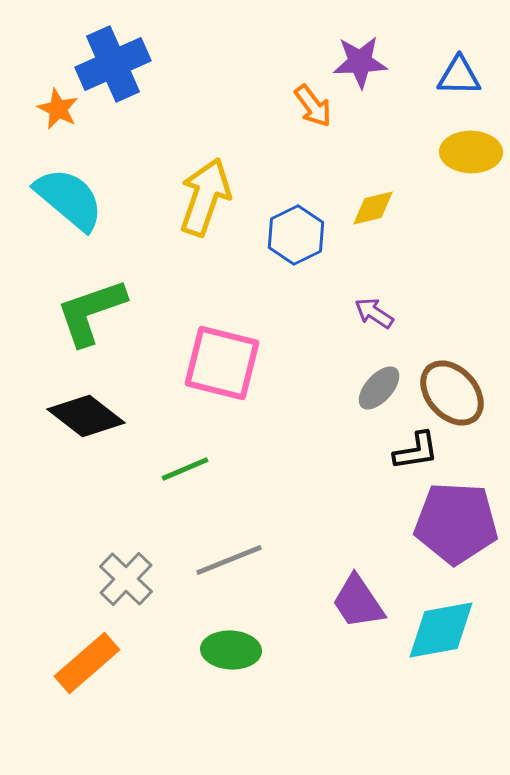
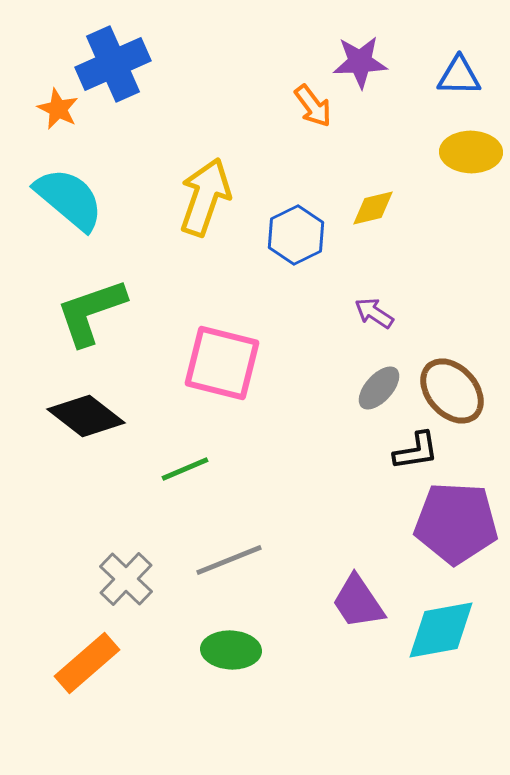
brown ellipse: moved 2 px up
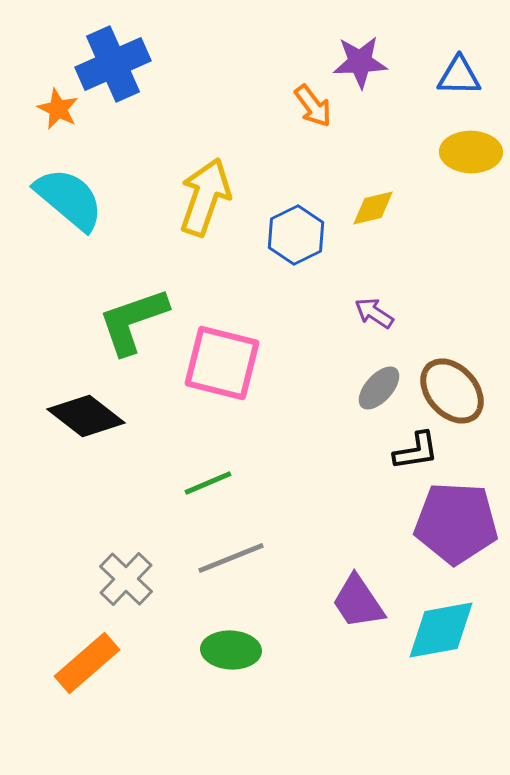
green L-shape: moved 42 px right, 9 px down
green line: moved 23 px right, 14 px down
gray line: moved 2 px right, 2 px up
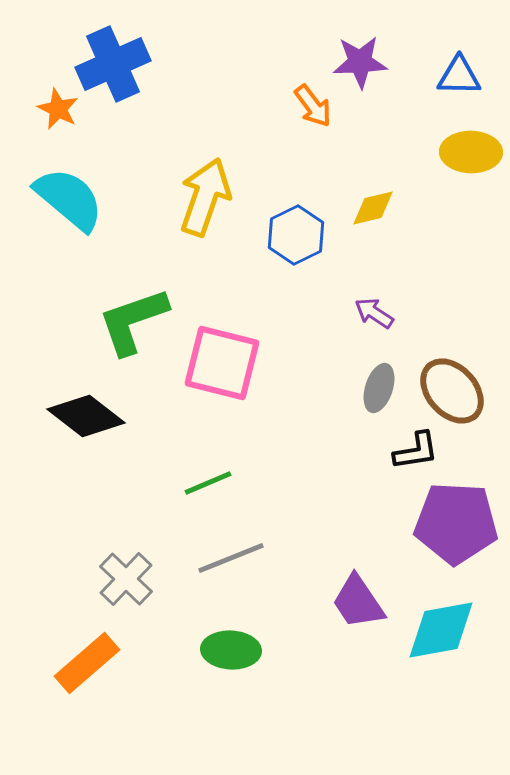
gray ellipse: rotated 24 degrees counterclockwise
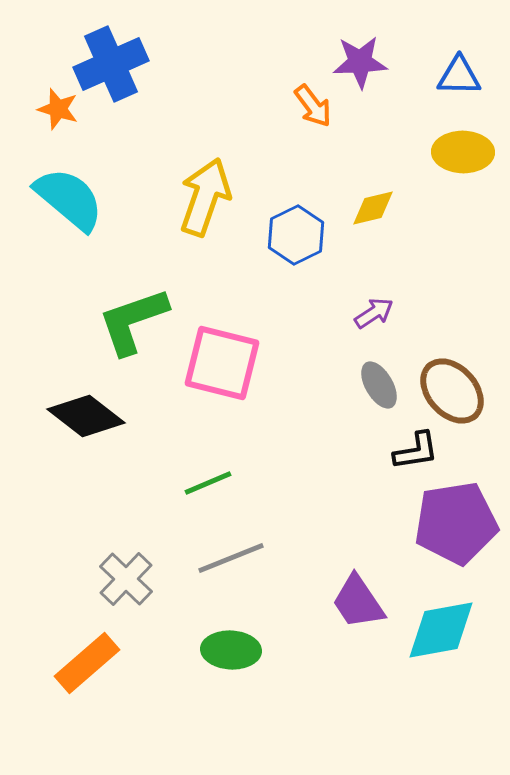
blue cross: moved 2 px left
orange star: rotated 9 degrees counterclockwise
yellow ellipse: moved 8 px left
purple arrow: rotated 114 degrees clockwise
gray ellipse: moved 3 px up; rotated 48 degrees counterclockwise
purple pentagon: rotated 12 degrees counterclockwise
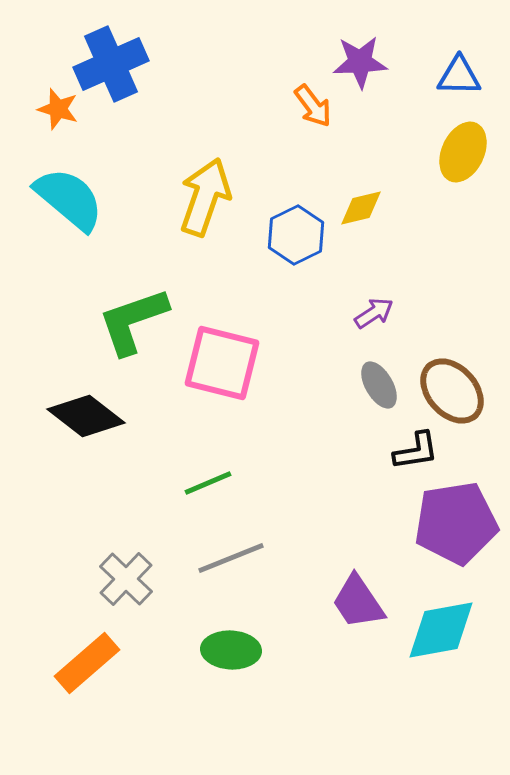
yellow ellipse: rotated 66 degrees counterclockwise
yellow diamond: moved 12 px left
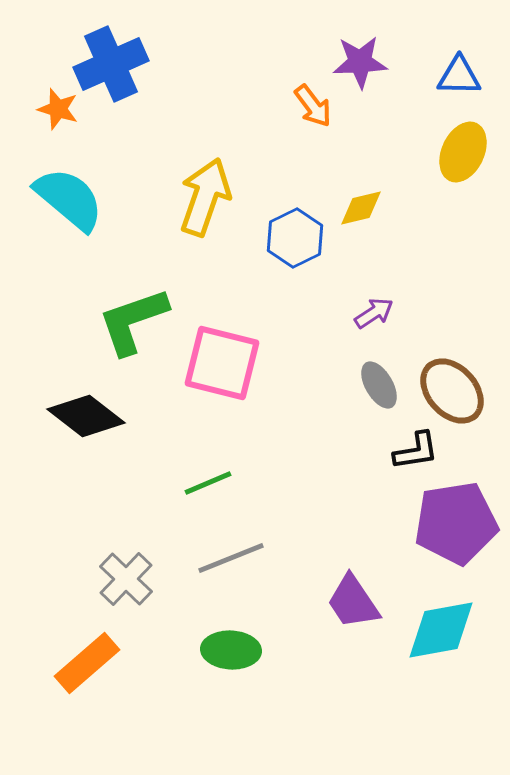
blue hexagon: moved 1 px left, 3 px down
purple trapezoid: moved 5 px left
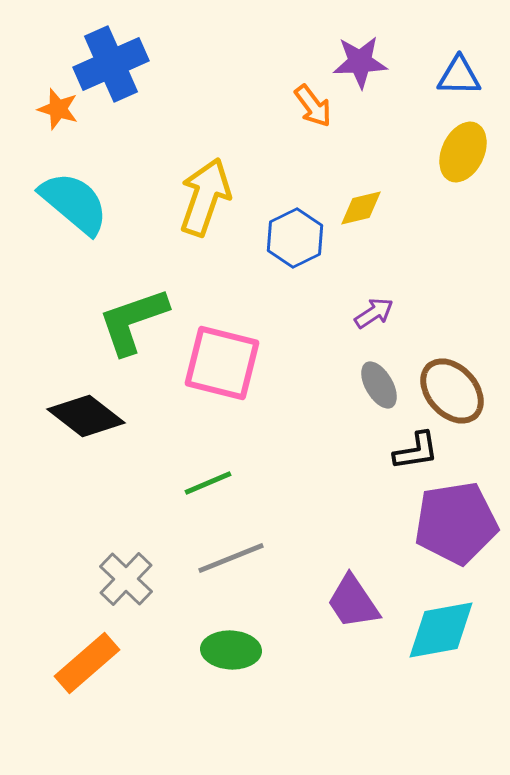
cyan semicircle: moved 5 px right, 4 px down
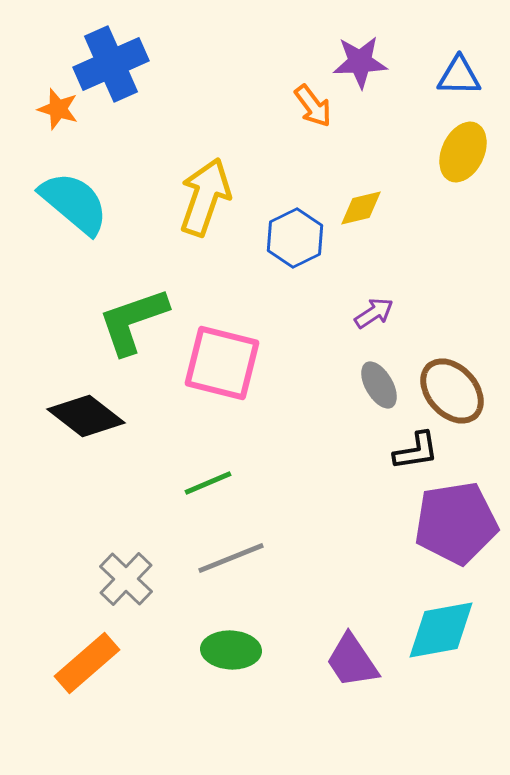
purple trapezoid: moved 1 px left, 59 px down
